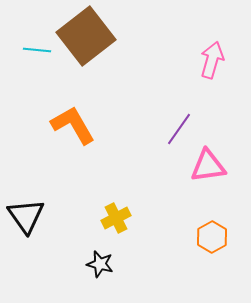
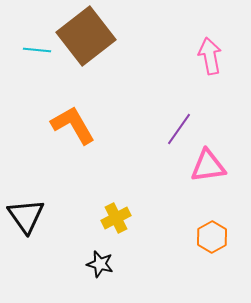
pink arrow: moved 2 px left, 4 px up; rotated 27 degrees counterclockwise
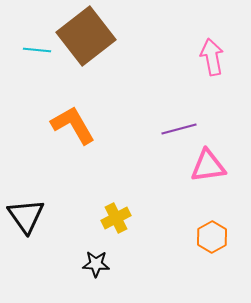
pink arrow: moved 2 px right, 1 px down
purple line: rotated 40 degrees clockwise
black star: moved 4 px left; rotated 12 degrees counterclockwise
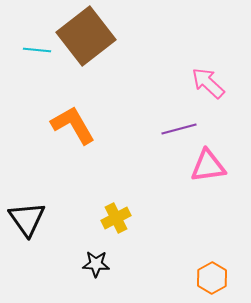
pink arrow: moved 4 px left, 26 px down; rotated 36 degrees counterclockwise
black triangle: moved 1 px right, 3 px down
orange hexagon: moved 41 px down
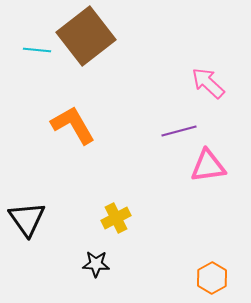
purple line: moved 2 px down
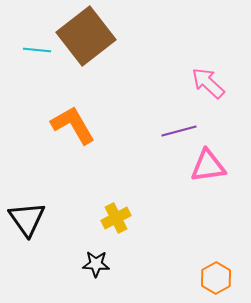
orange hexagon: moved 4 px right
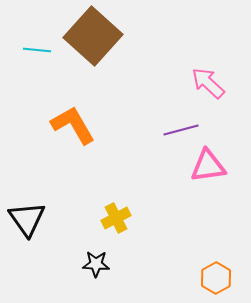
brown square: moved 7 px right; rotated 10 degrees counterclockwise
purple line: moved 2 px right, 1 px up
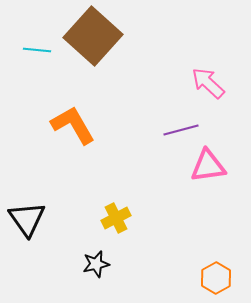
black star: rotated 16 degrees counterclockwise
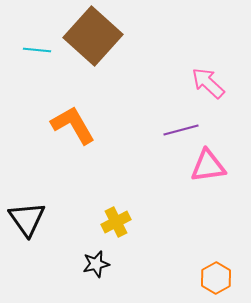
yellow cross: moved 4 px down
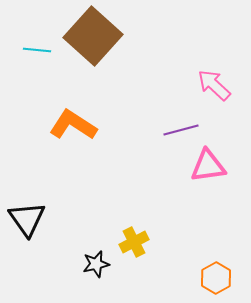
pink arrow: moved 6 px right, 2 px down
orange L-shape: rotated 27 degrees counterclockwise
yellow cross: moved 18 px right, 20 px down
